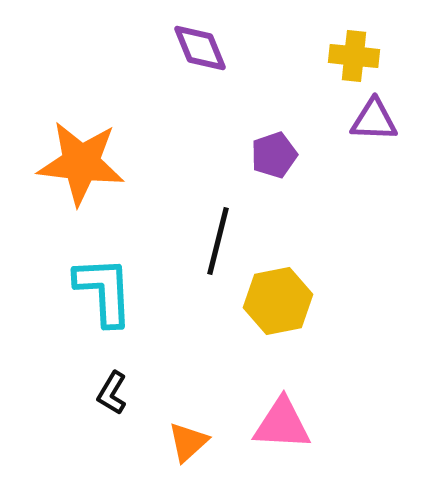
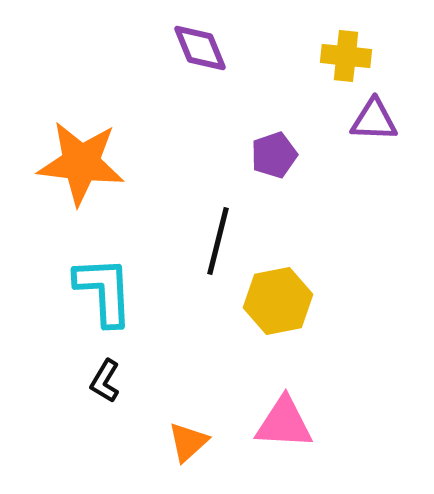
yellow cross: moved 8 px left
black L-shape: moved 7 px left, 12 px up
pink triangle: moved 2 px right, 1 px up
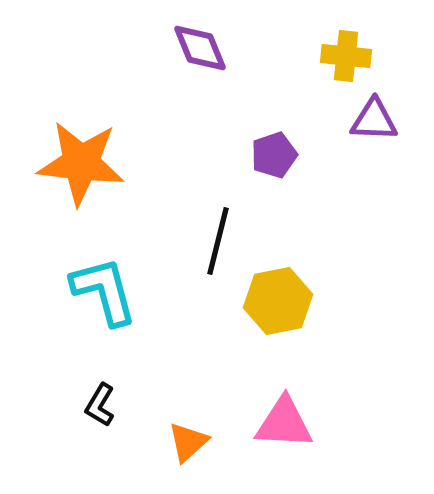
cyan L-shape: rotated 12 degrees counterclockwise
black L-shape: moved 5 px left, 24 px down
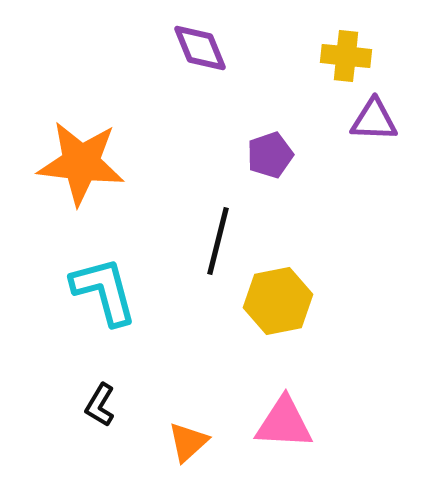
purple pentagon: moved 4 px left
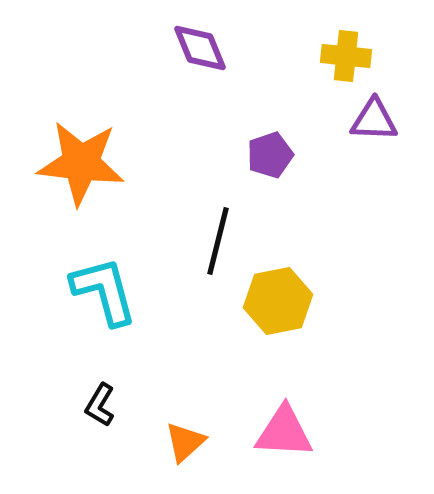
pink triangle: moved 9 px down
orange triangle: moved 3 px left
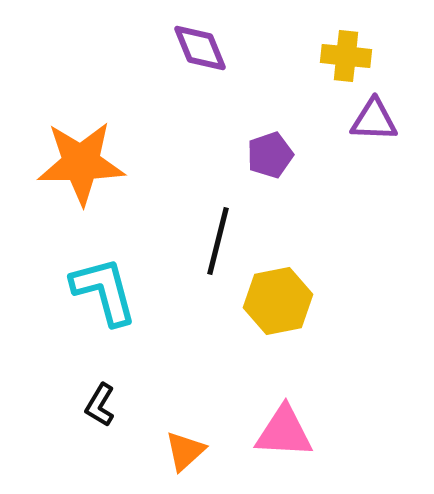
orange star: rotated 8 degrees counterclockwise
orange triangle: moved 9 px down
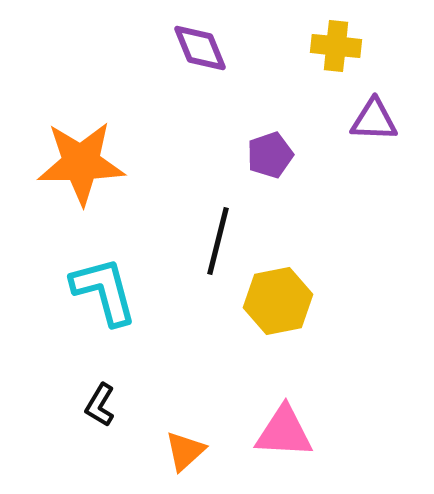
yellow cross: moved 10 px left, 10 px up
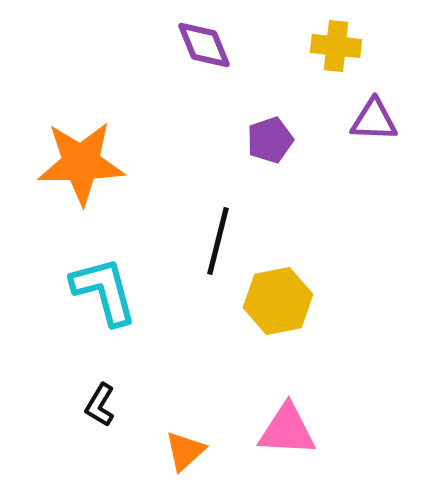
purple diamond: moved 4 px right, 3 px up
purple pentagon: moved 15 px up
pink triangle: moved 3 px right, 2 px up
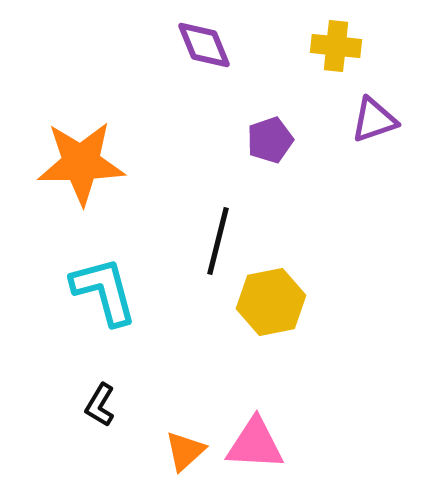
purple triangle: rotated 21 degrees counterclockwise
yellow hexagon: moved 7 px left, 1 px down
pink triangle: moved 32 px left, 14 px down
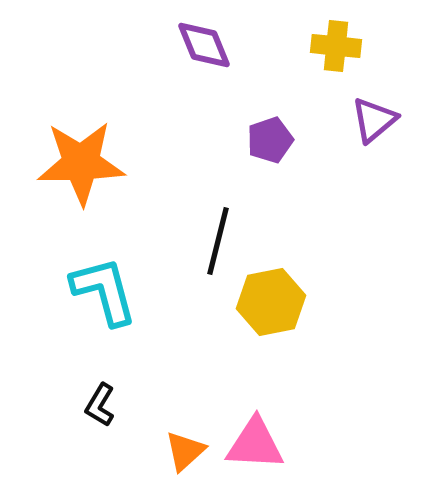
purple triangle: rotated 21 degrees counterclockwise
